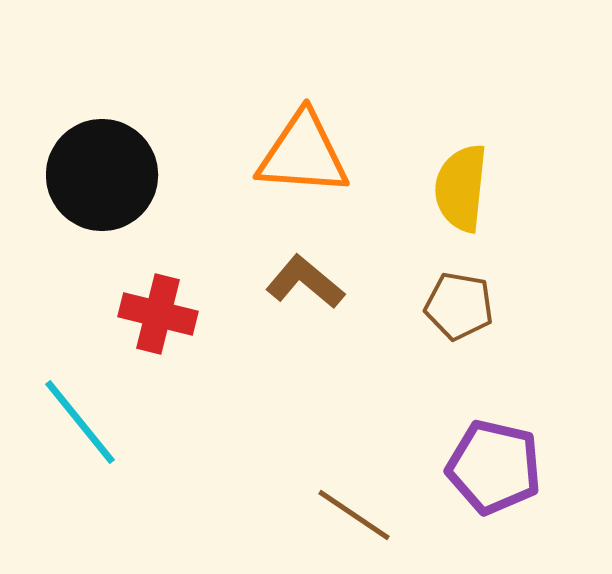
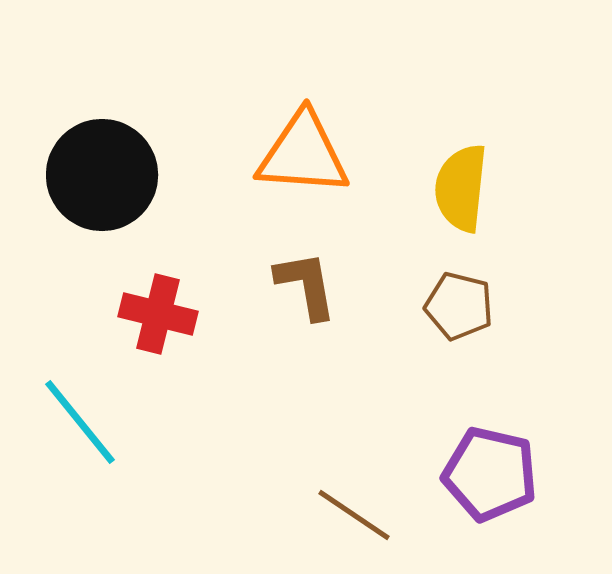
brown L-shape: moved 1 px right, 3 px down; rotated 40 degrees clockwise
brown pentagon: rotated 4 degrees clockwise
purple pentagon: moved 4 px left, 7 px down
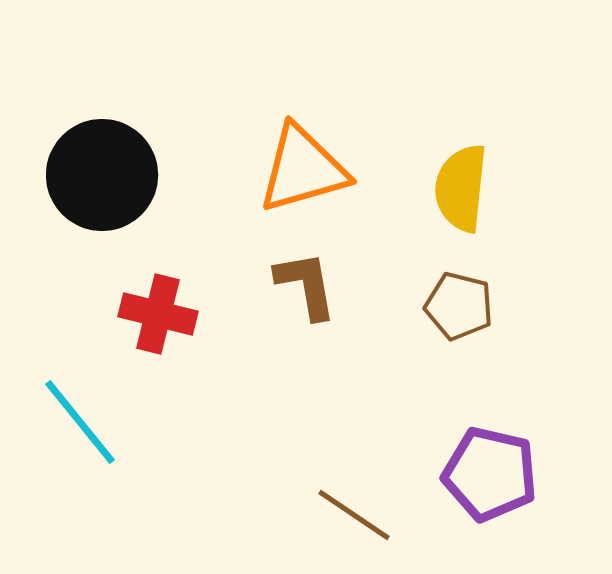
orange triangle: moved 15 px down; rotated 20 degrees counterclockwise
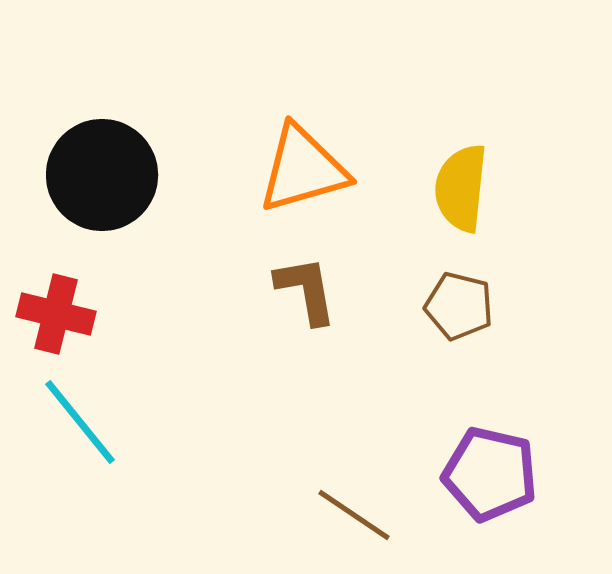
brown L-shape: moved 5 px down
red cross: moved 102 px left
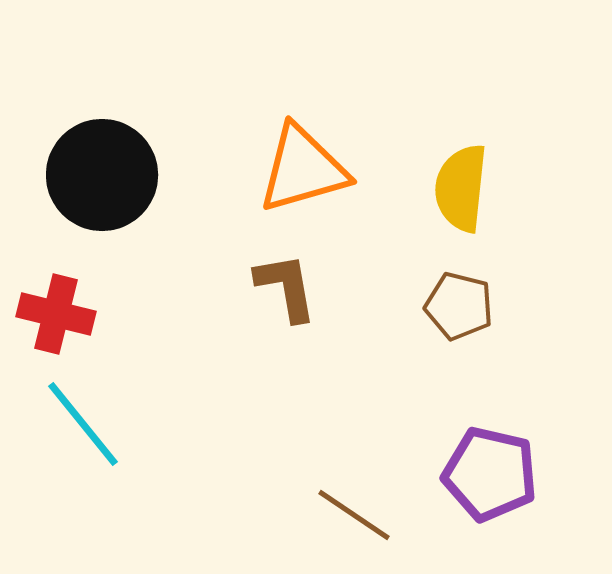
brown L-shape: moved 20 px left, 3 px up
cyan line: moved 3 px right, 2 px down
